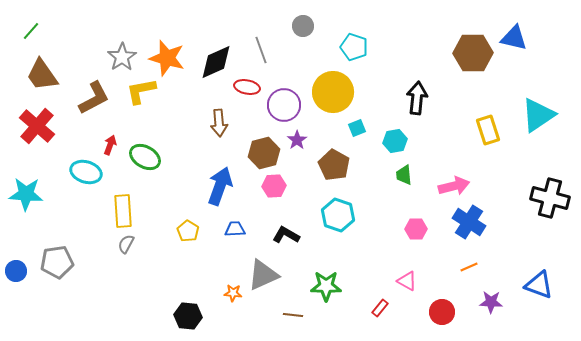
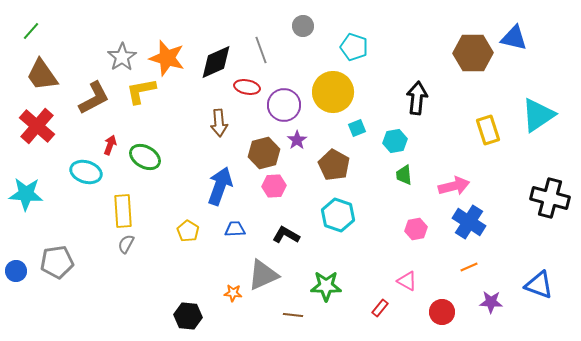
pink hexagon at (416, 229): rotated 10 degrees counterclockwise
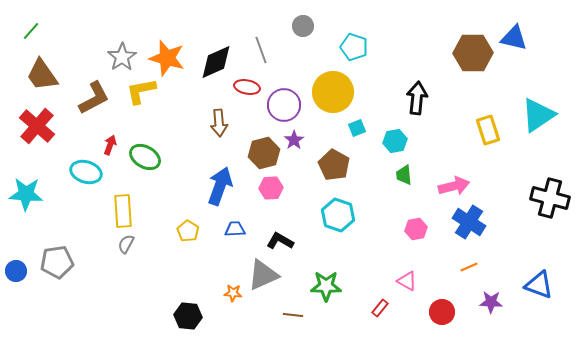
purple star at (297, 140): moved 3 px left
pink hexagon at (274, 186): moved 3 px left, 2 px down
black L-shape at (286, 235): moved 6 px left, 6 px down
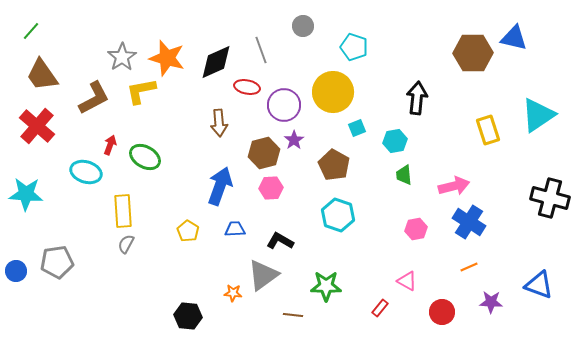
gray triangle at (263, 275): rotated 12 degrees counterclockwise
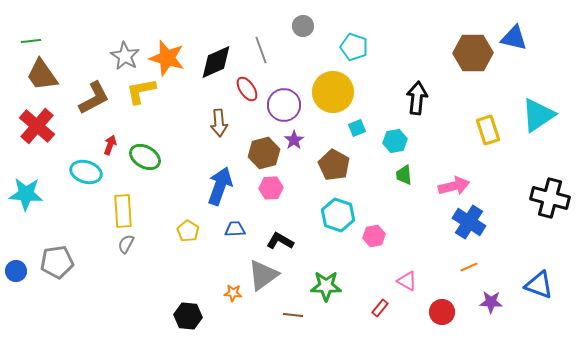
green line at (31, 31): moved 10 px down; rotated 42 degrees clockwise
gray star at (122, 57): moved 3 px right, 1 px up; rotated 8 degrees counterclockwise
red ellipse at (247, 87): moved 2 px down; rotated 45 degrees clockwise
pink hexagon at (416, 229): moved 42 px left, 7 px down
